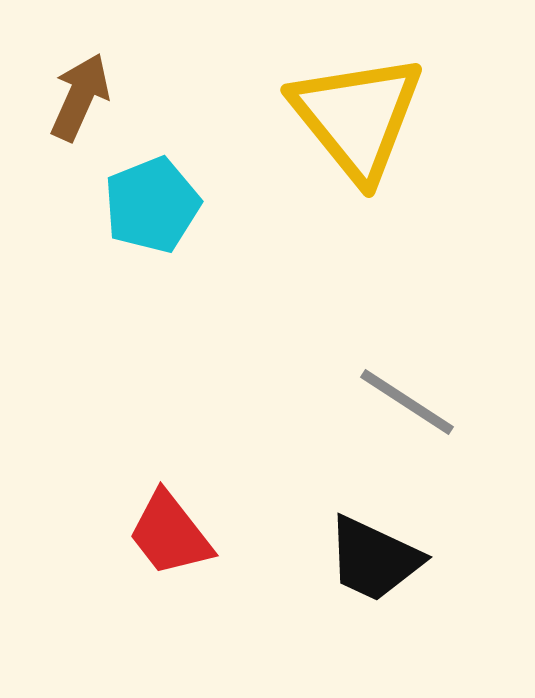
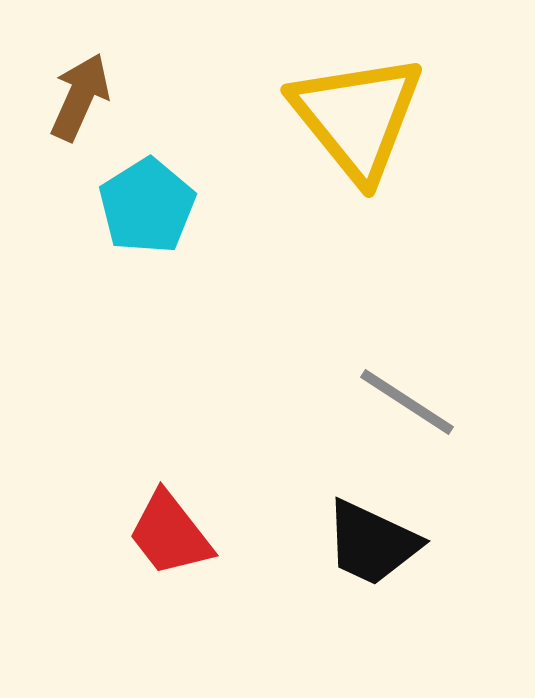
cyan pentagon: moved 5 px left, 1 px down; rotated 10 degrees counterclockwise
black trapezoid: moved 2 px left, 16 px up
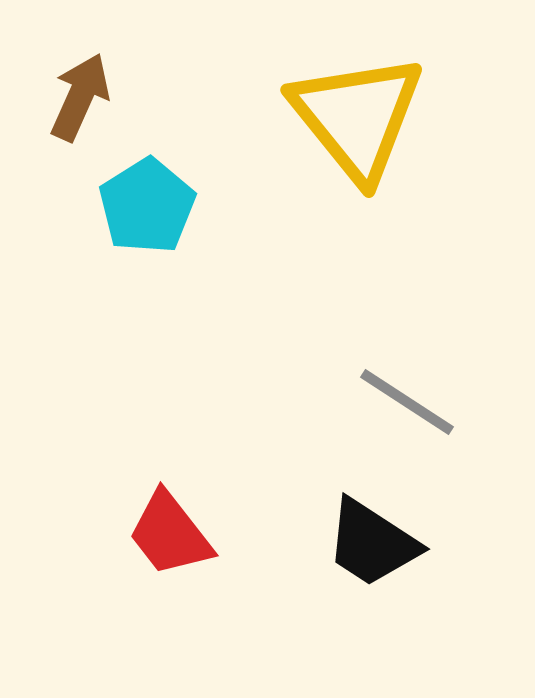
black trapezoid: rotated 8 degrees clockwise
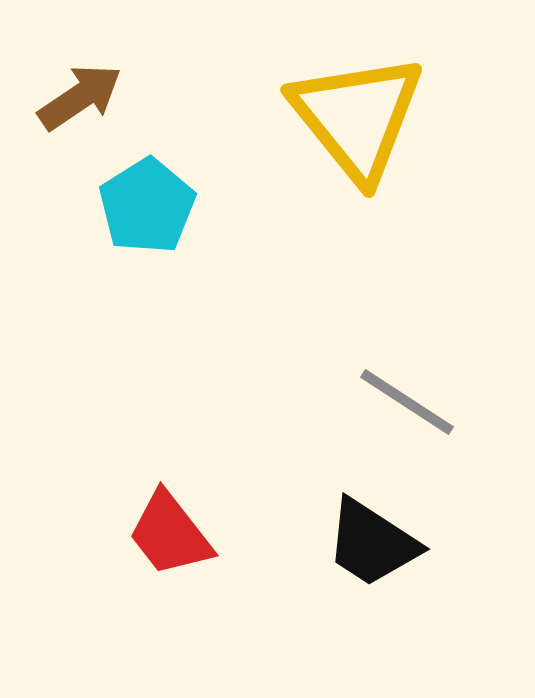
brown arrow: rotated 32 degrees clockwise
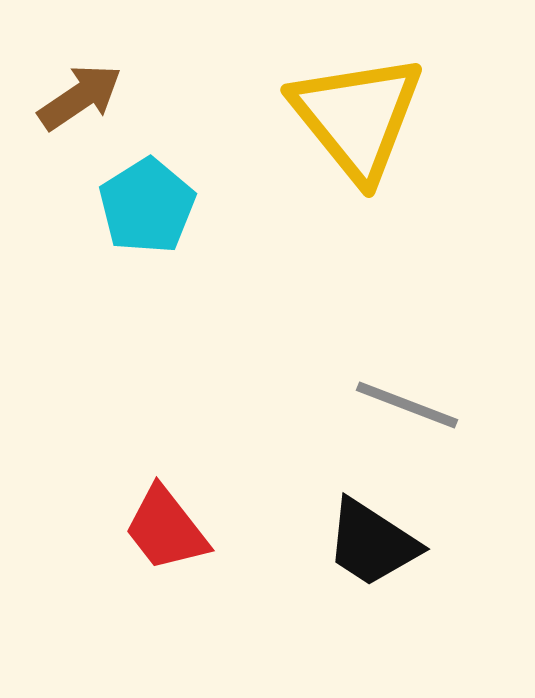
gray line: moved 3 px down; rotated 12 degrees counterclockwise
red trapezoid: moved 4 px left, 5 px up
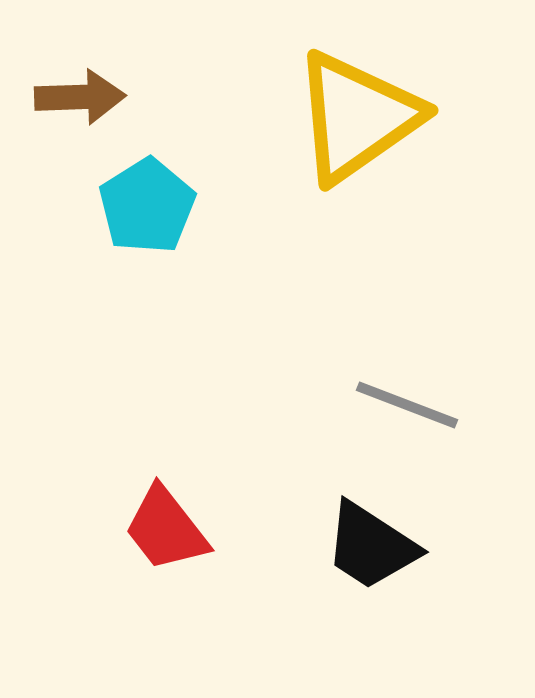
brown arrow: rotated 32 degrees clockwise
yellow triangle: rotated 34 degrees clockwise
black trapezoid: moved 1 px left, 3 px down
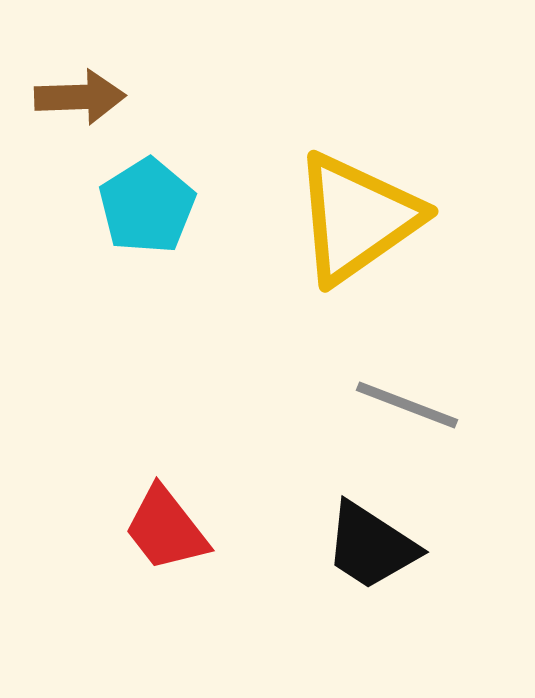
yellow triangle: moved 101 px down
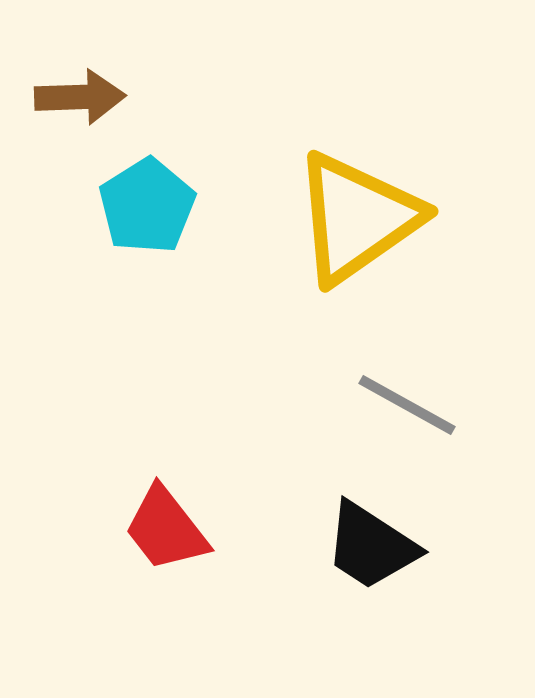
gray line: rotated 8 degrees clockwise
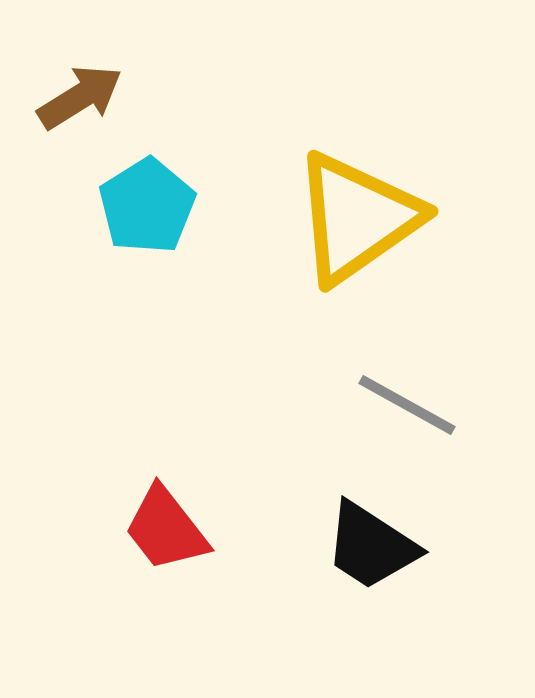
brown arrow: rotated 30 degrees counterclockwise
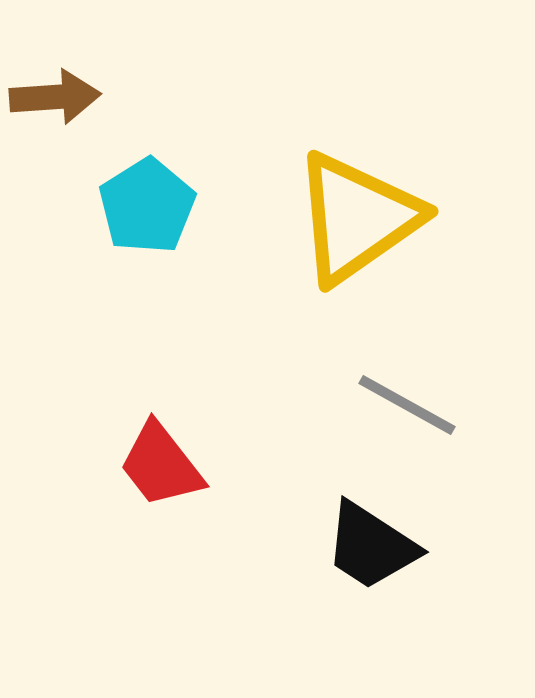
brown arrow: moved 25 px left; rotated 28 degrees clockwise
red trapezoid: moved 5 px left, 64 px up
